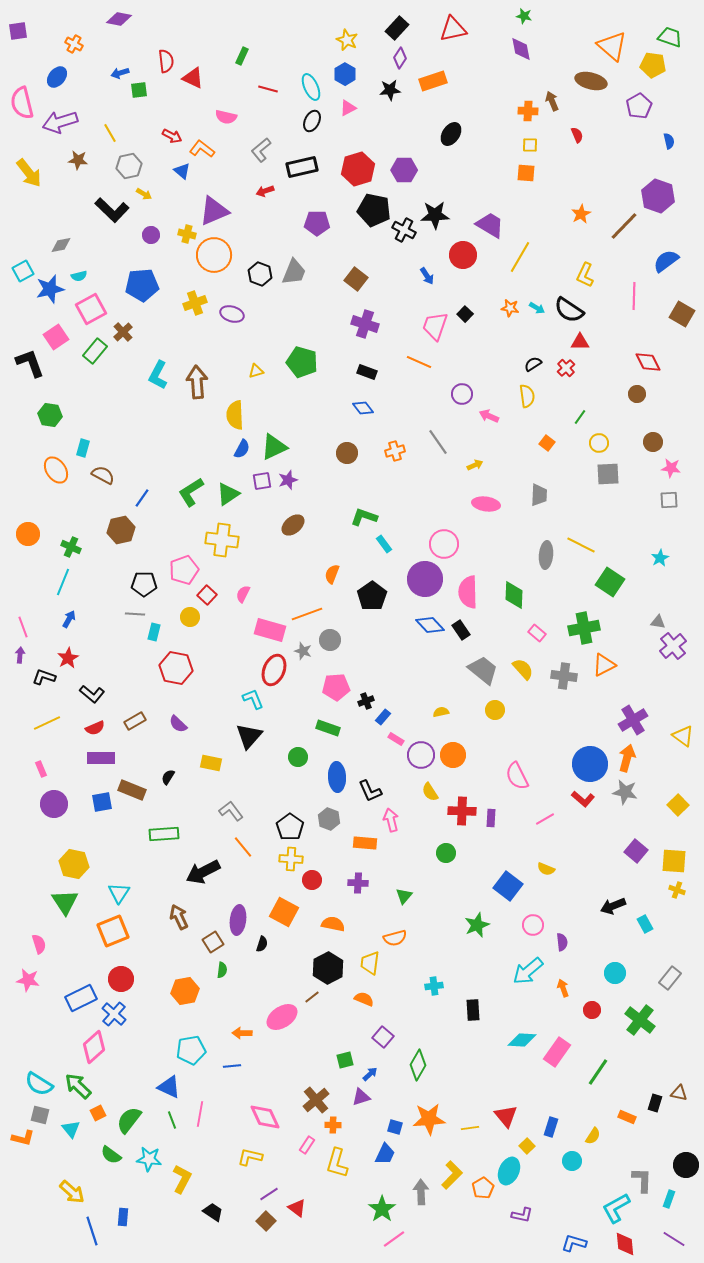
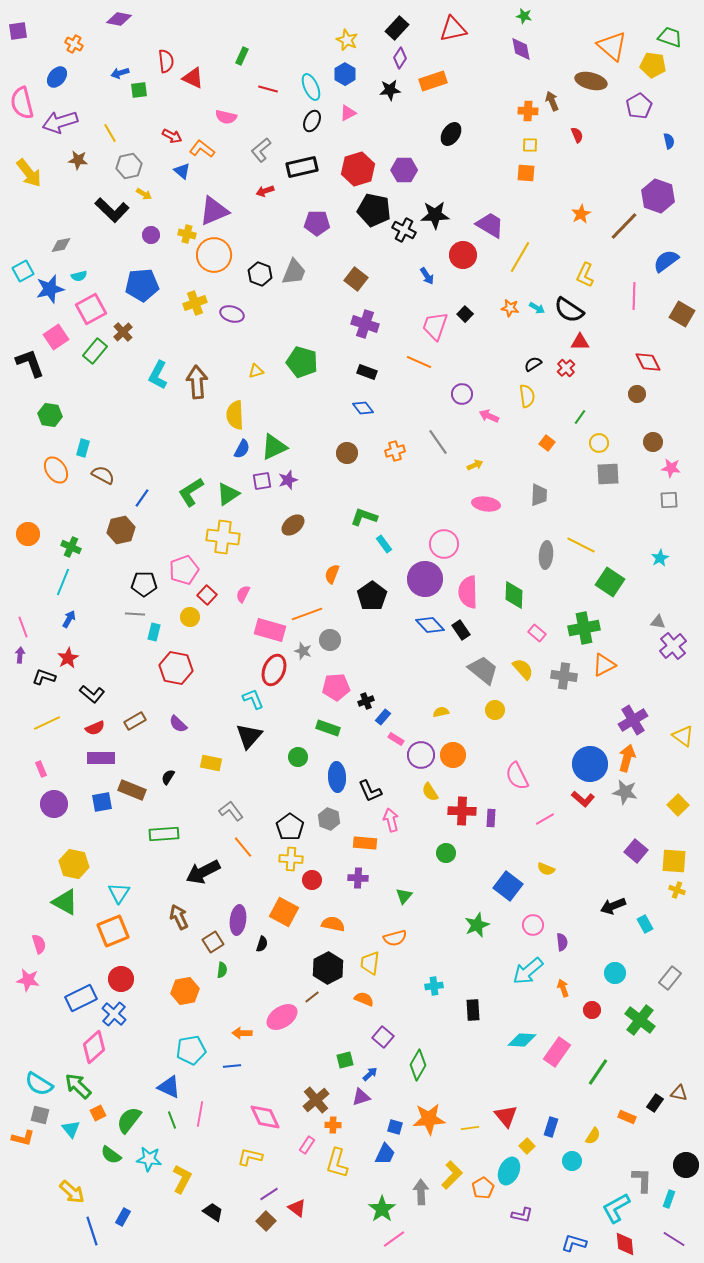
pink triangle at (348, 108): moved 5 px down
yellow cross at (222, 540): moved 1 px right, 3 px up
purple cross at (358, 883): moved 5 px up
green triangle at (65, 902): rotated 28 degrees counterclockwise
black rectangle at (655, 1103): rotated 18 degrees clockwise
blue rectangle at (123, 1217): rotated 24 degrees clockwise
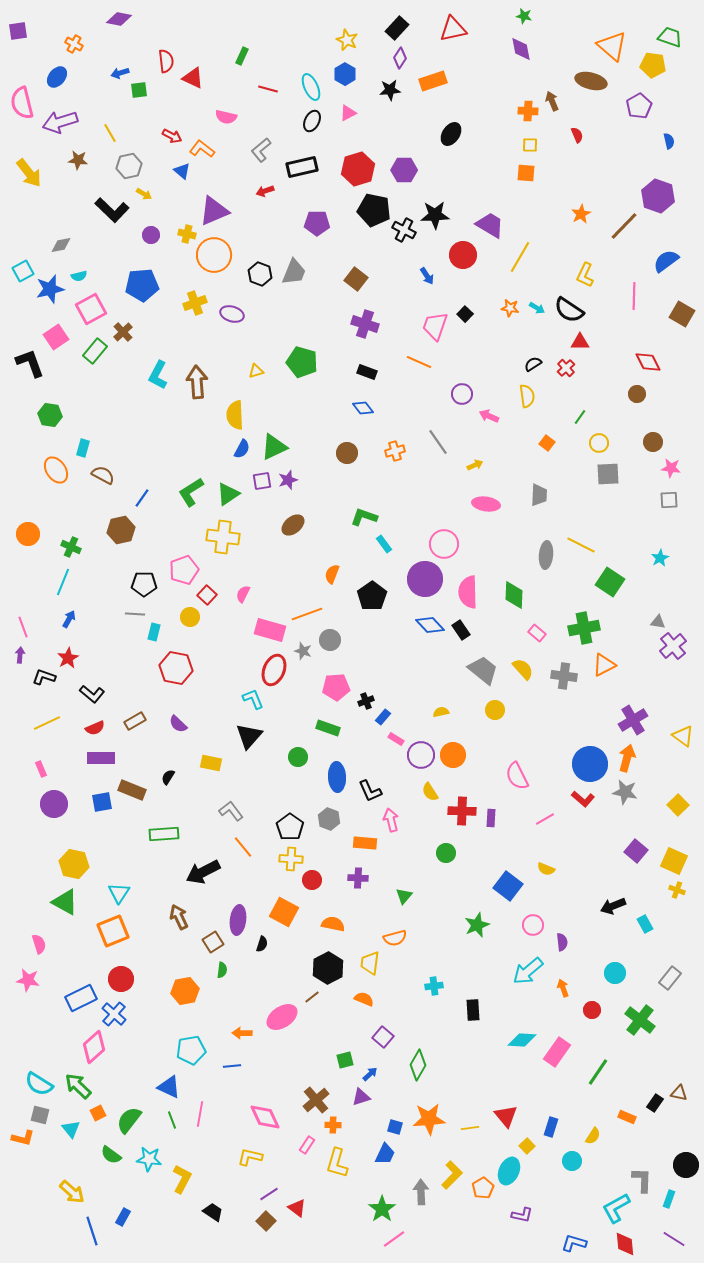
yellow square at (674, 861): rotated 20 degrees clockwise
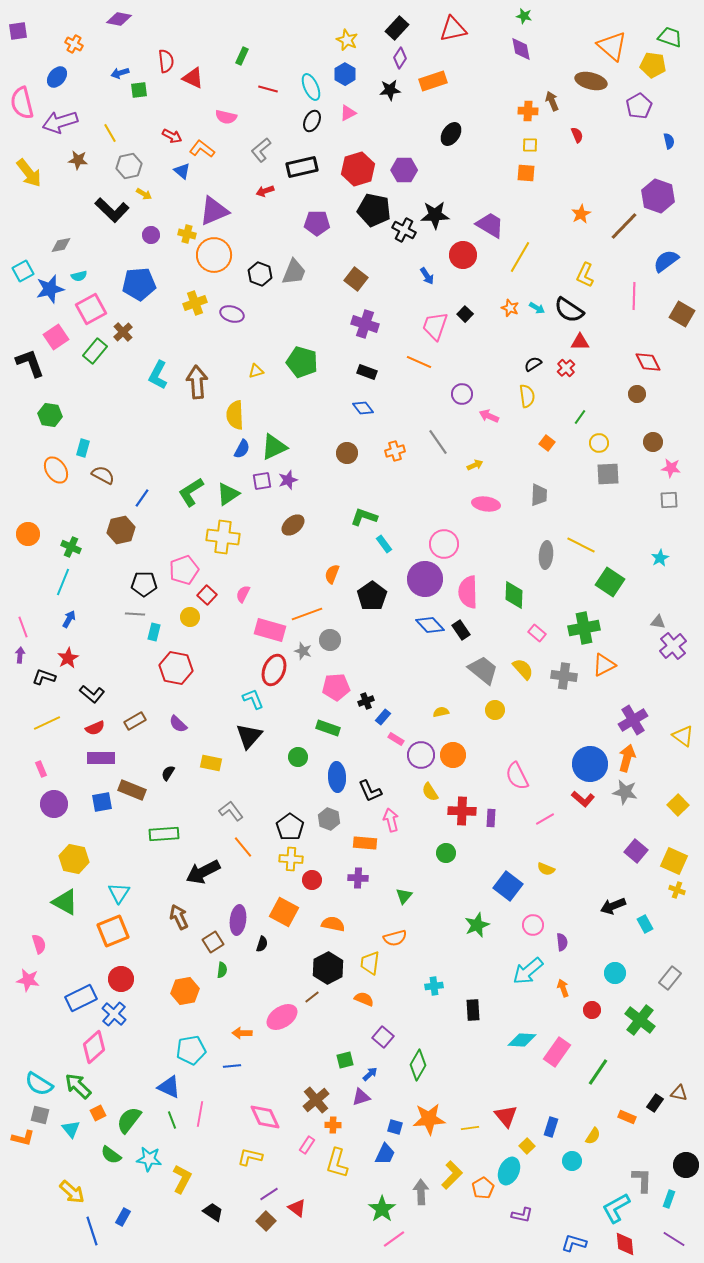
blue pentagon at (142, 285): moved 3 px left, 1 px up
orange star at (510, 308): rotated 12 degrees clockwise
black semicircle at (168, 777): moved 4 px up
yellow hexagon at (74, 864): moved 5 px up
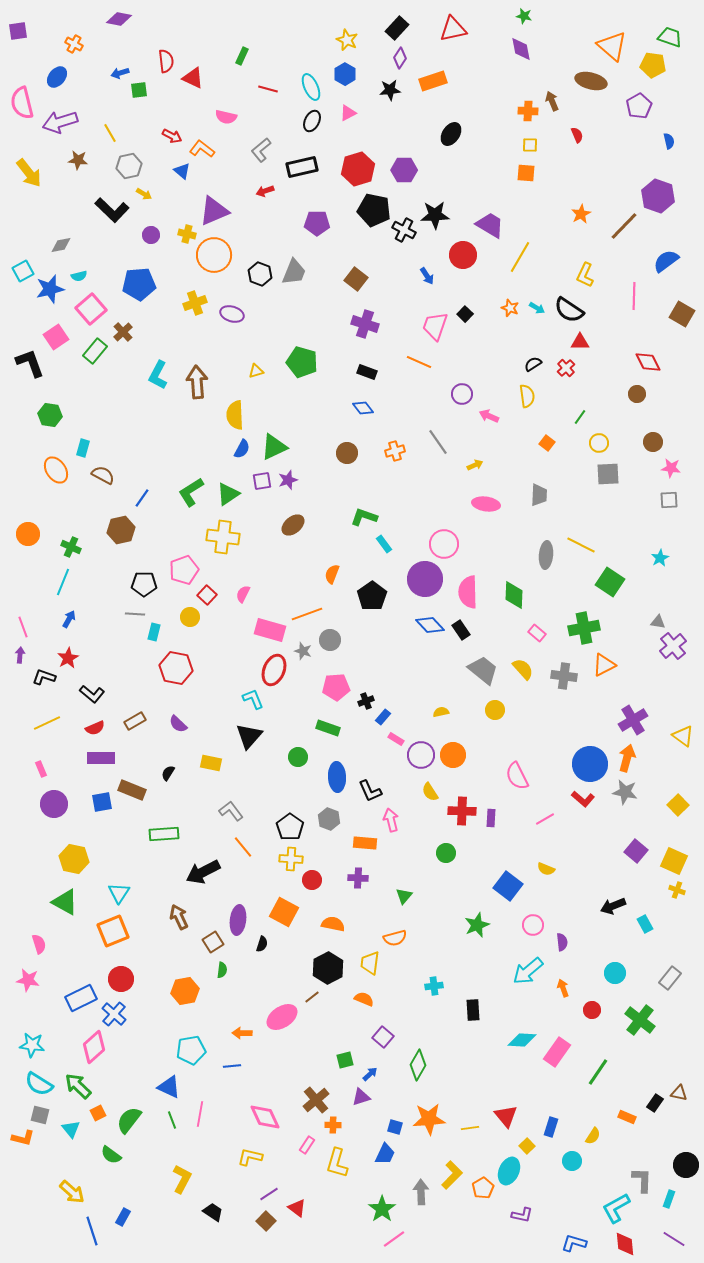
pink square at (91, 309): rotated 12 degrees counterclockwise
cyan star at (149, 1159): moved 117 px left, 114 px up
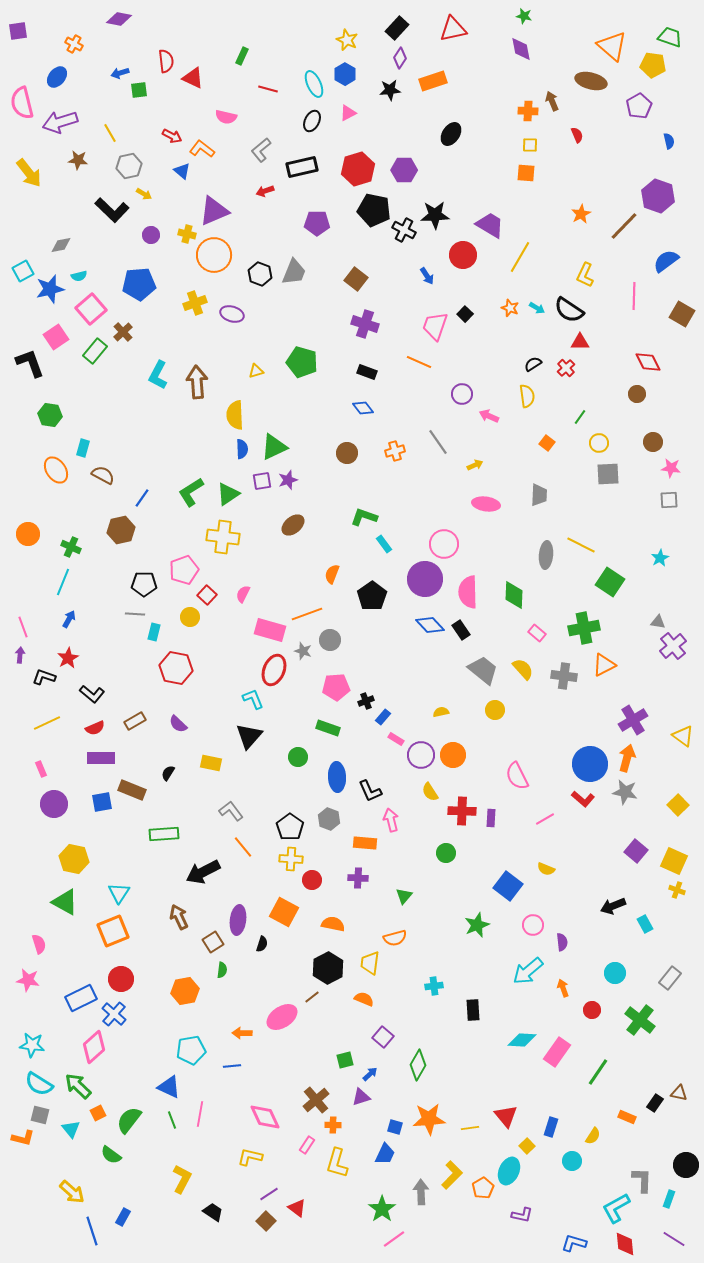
cyan ellipse at (311, 87): moved 3 px right, 3 px up
blue semicircle at (242, 449): rotated 30 degrees counterclockwise
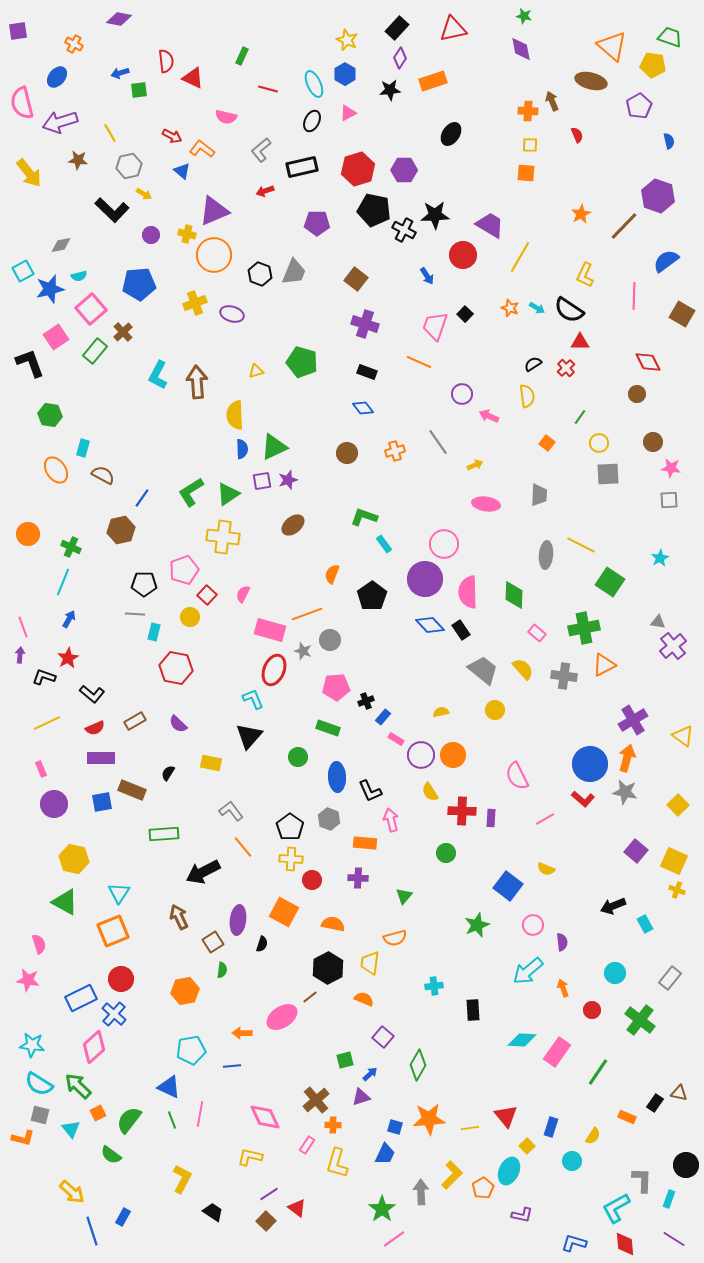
brown line at (312, 997): moved 2 px left
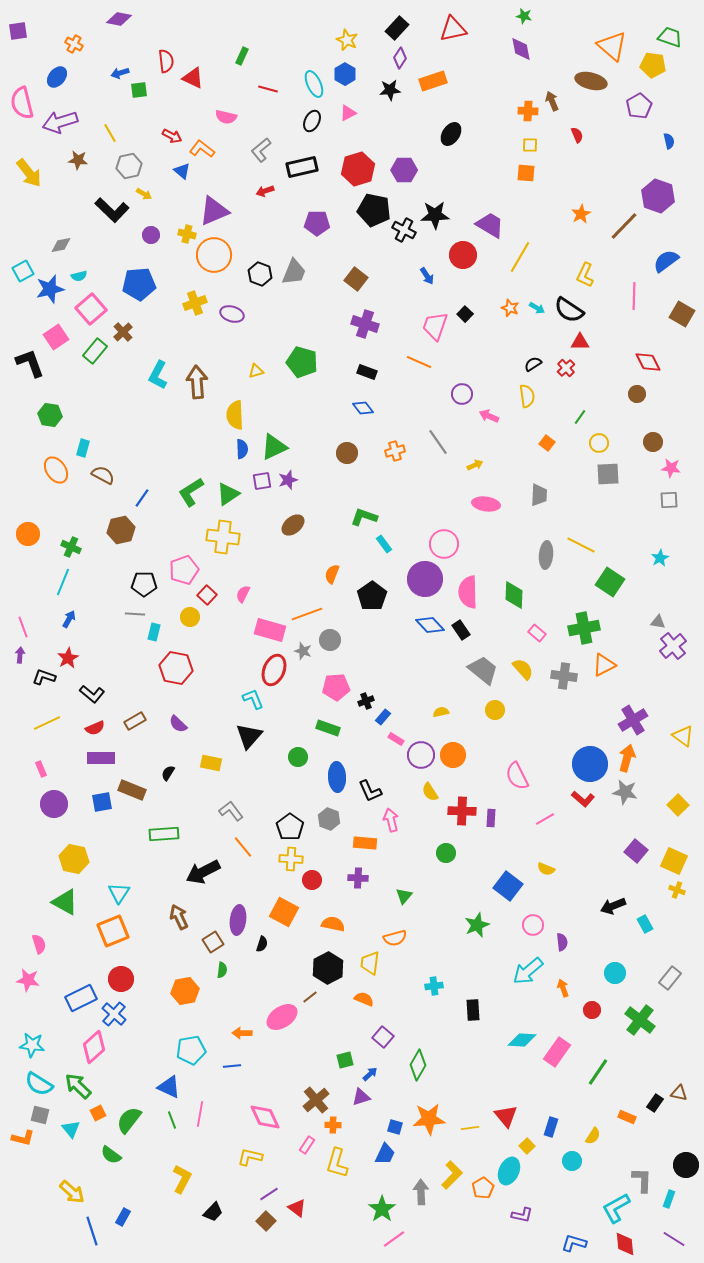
black trapezoid at (213, 1212): rotated 100 degrees clockwise
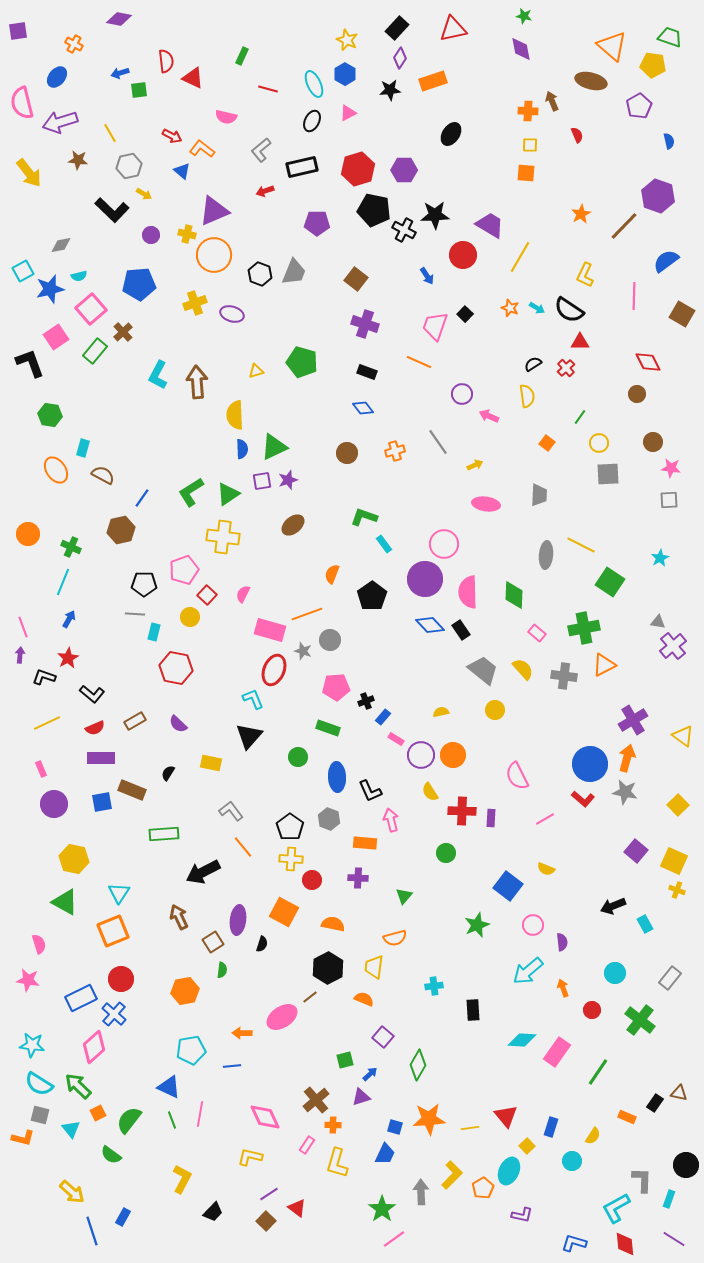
yellow trapezoid at (370, 963): moved 4 px right, 4 px down
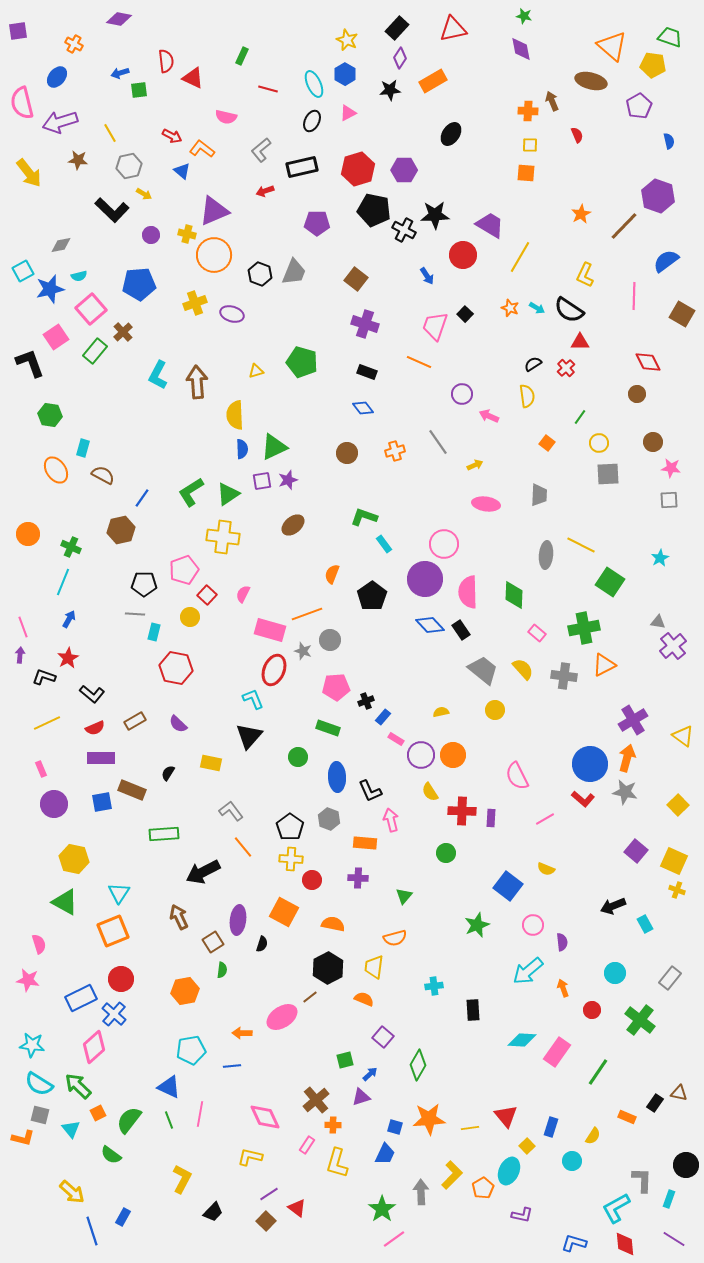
orange rectangle at (433, 81): rotated 12 degrees counterclockwise
green line at (172, 1120): moved 3 px left
